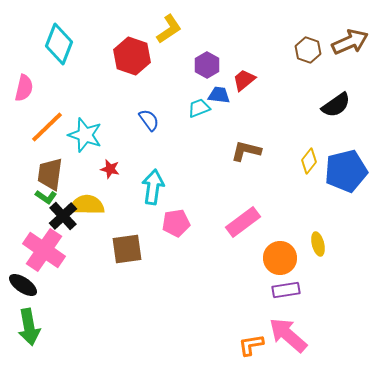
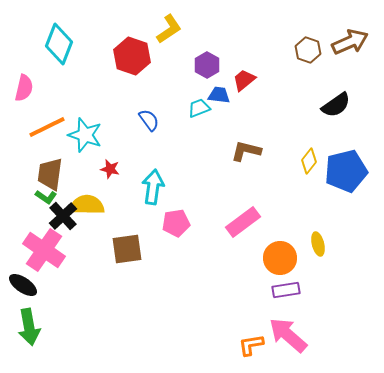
orange line: rotated 18 degrees clockwise
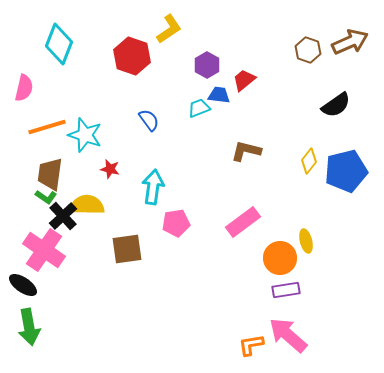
orange line: rotated 9 degrees clockwise
yellow ellipse: moved 12 px left, 3 px up
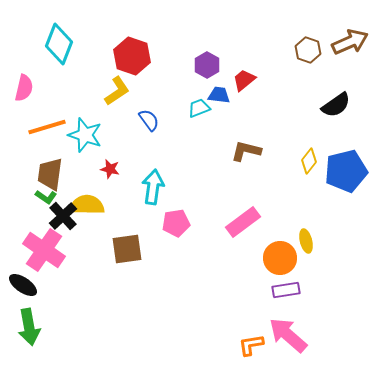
yellow L-shape: moved 52 px left, 62 px down
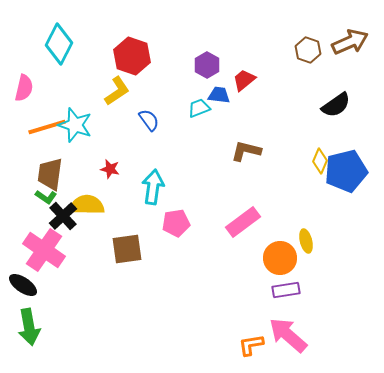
cyan diamond: rotated 6 degrees clockwise
cyan star: moved 10 px left, 10 px up
yellow diamond: moved 11 px right; rotated 15 degrees counterclockwise
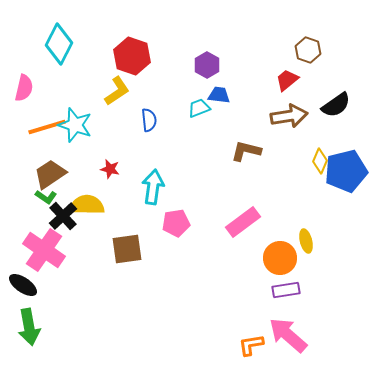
brown arrow: moved 61 px left, 74 px down; rotated 15 degrees clockwise
red trapezoid: moved 43 px right
blue semicircle: rotated 30 degrees clockwise
brown trapezoid: rotated 48 degrees clockwise
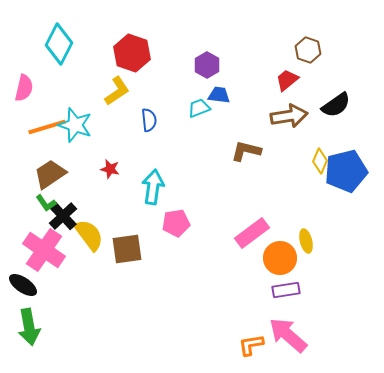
red hexagon: moved 3 px up
green L-shape: moved 6 px down; rotated 20 degrees clockwise
yellow semicircle: moved 2 px right, 30 px down; rotated 52 degrees clockwise
pink rectangle: moved 9 px right, 11 px down
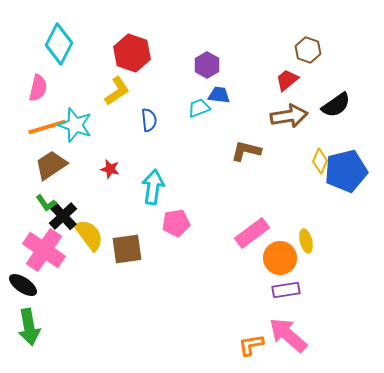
pink semicircle: moved 14 px right
brown trapezoid: moved 1 px right, 9 px up
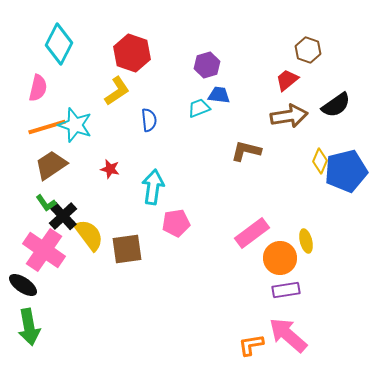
purple hexagon: rotated 15 degrees clockwise
